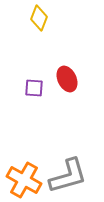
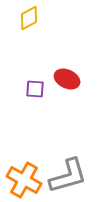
yellow diamond: moved 10 px left; rotated 40 degrees clockwise
red ellipse: rotated 40 degrees counterclockwise
purple square: moved 1 px right, 1 px down
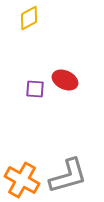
red ellipse: moved 2 px left, 1 px down
orange cross: moved 2 px left
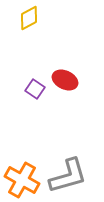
purple square: rotated 30 degrees clockwise
